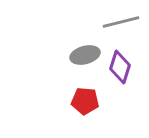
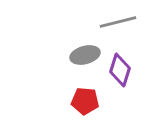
gray line: moved 3 px left
purple diamond: moved 3 px down
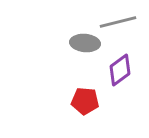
gray ellipse: moved 12 px up; rotated 20 degrees clockwise
purple diamond: rotated 36 degrees clockwise
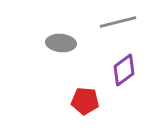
gray ellipse: moved 24 px left
purple diamond: moved 4 px right
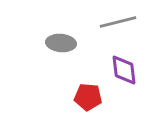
purple diamond: rotated 60 degrees counterclockwise
red pentagon: moved 3 px right, 4 px up
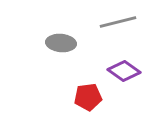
purple diamond: moved 1 px down; rotated 48 degrees counterclockwise
red pentagon: rotated 12 degrees counterclockwise
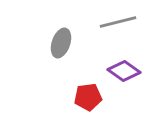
gray ellipse: rotated 76 degrees counterclockwise
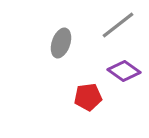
gray line: moved 3 px down; rotated 24 degrees counterclockwise
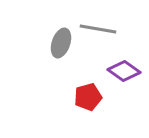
gray line: moved 20 px left, 4 px down; rotated 48 degrees clockwise
red pentagon: rotated 8 degrees counterclockwise
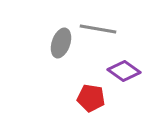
red pentagon: moved 3 px right, 1 px down; rotated 24 degrees clockwise
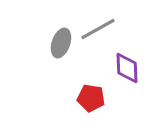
gray line: rotated 39 degrees counterclockwise
purple diamond: moved 3 px right, 3 px up; rotated 52 degrees clockwise
